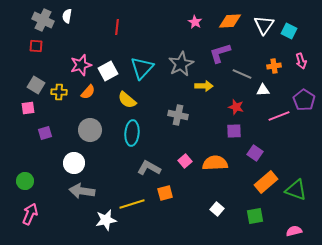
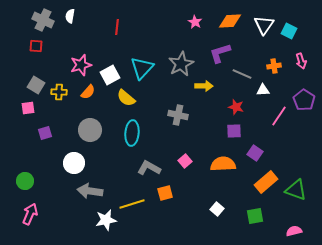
white semicircle at (67, 16): moved 3 px right
white square at (108, 71): moved 2 px right, 4 px down
yellow semicircle at (127, 100): moved 1 px left, 2 px up
pink line at (279, 116): rotated 35 degrees counterclockwise
orange semicircle at (215, 163): moved 8 px right, 1 px down
gray arrow at (82, 191): moved 8 px right
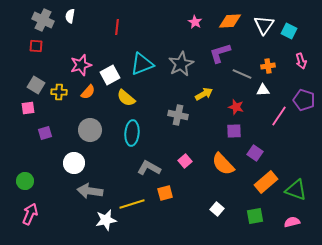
orange cross at (274, 66): moved 6 px left
cyan triangle at (142, 68): moved 4 px up; rotated 25 degrees clockwise
yellow arrow at (204, 86): moved 8 px down; rotated 30 degrees counterclockwise
purple pentagon at (304, 100): rotated 15 degrees counterclockwise
orange semicircle at (223, 164): rotated 130 degrees counterclockwise
pink semicircle at (294, 231): moved 2 px left, 9 px up
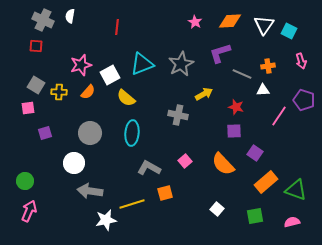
gray circle at (90, 130): moved 3 px down
pink arrow at (30, 214): moved 1 px left, 3 px up
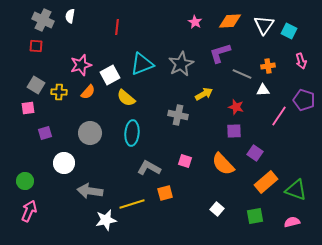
pink square at (185, 161): rotated 32 degrees counterclockwise
white circle at (74, 163): moved 10 px left
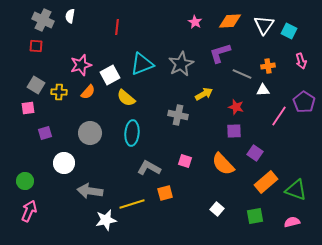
purple pentagon at (304, 100): moved 2 px down; rotated 15 degrees clockwise
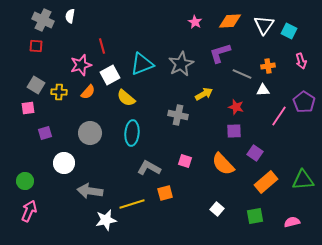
red line at (117, 27): moved 15 px left, 19 px down; rotated 21 degrees counterclockwise
green triangle at (296, 190): moved 7 px right, 10 px up; rotated 25 degrees counterclockwise
